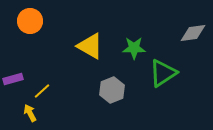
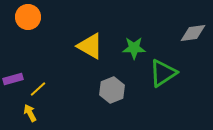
orange circle: moved 2 px left, 4 px up
yellow line: moved 4 px left, 2 px up
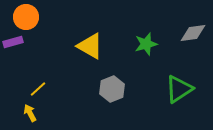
orange circle: moved 2 px left
green star: moved 12 px right, 4 px up; rotated 15 degrees counterclockwise
green triangle: moved 16 px right, 16 px down
purple rectangle: moved 37 px up
gray hexagon: moved 1 px up
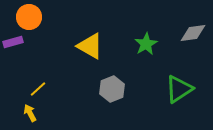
orange circle: moved 3 px right
green star: rotated 15 degrees counterclockwise
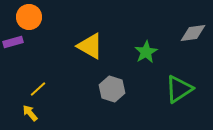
green star: moved 8 px down
gray hexagon: rotated 20 degrees counterclockwise
yellow arrow: rotated 12 degrees counterclockwise
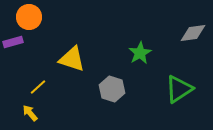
yellow triangle: moved 18 px left, 13 px down; rotated 12 degrees counterclockwise
green star: moved 6 px left, 1 px down
yellow line: moved 2 px up
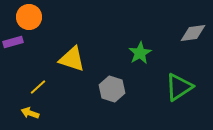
green triangle: moved 2 px up
yellow arrow: rotated 30 degrees counterclockwise
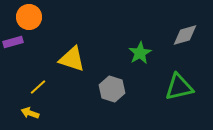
gray diamond: moved 8 px left, 2 px down; rotated 8 degrees counterclockwise
green triangle: rotated 20 degrees clockwise
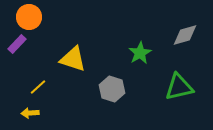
purple rectangle: moved 4 px right, 2 px down; rotated 30 degrees counterclockwise
yellow triangle: moved 1 px right
yellow arrow: rotated 24 degrees counterclockwise
